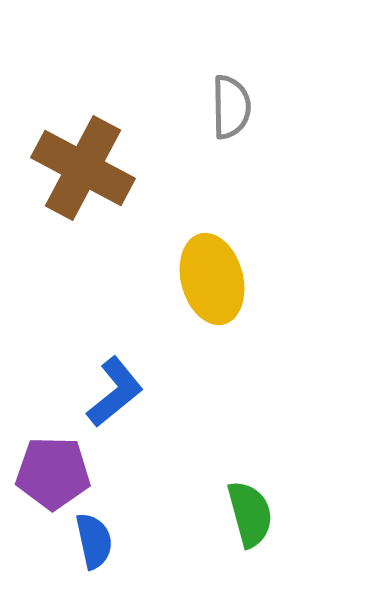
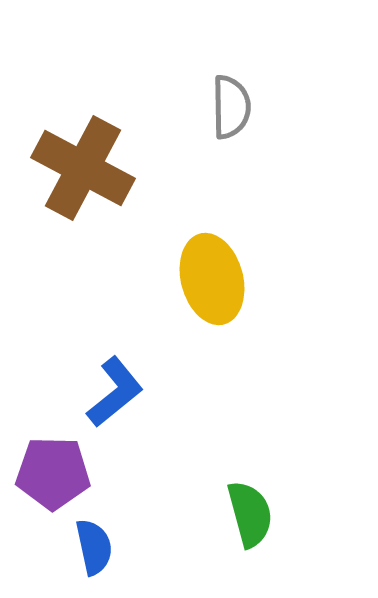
blue semicircle: moved 6 px down
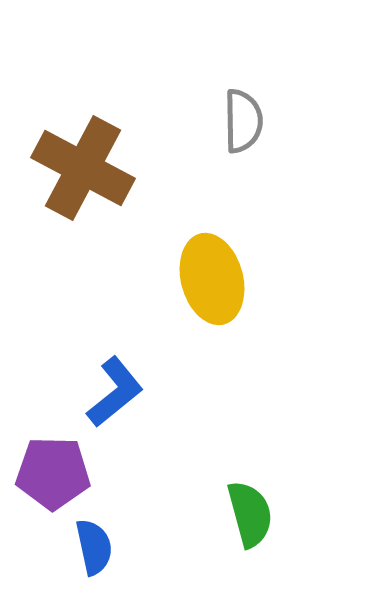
gray semicircle: moved 12 px right, 14 px down
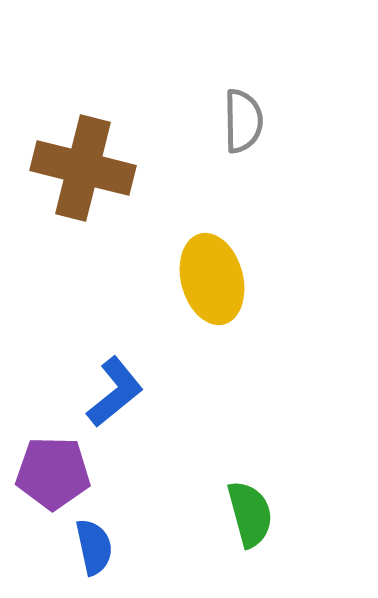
brown cross: rotated 14 degrees counterclockwise
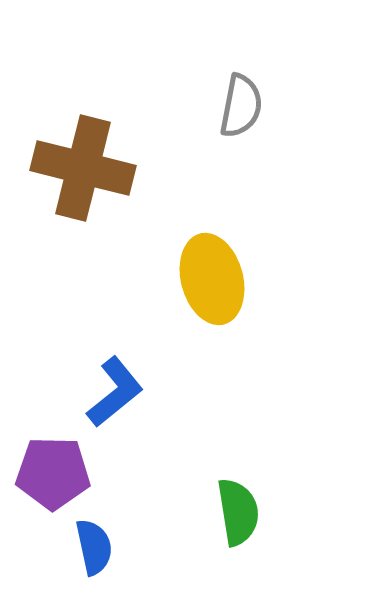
gray semicircle: moved 2 px left, 15 px up; rotated 12 degrees clockwise
green semicircle: moved 12 px left, 2 px up; rotated 6 degrees clockwise
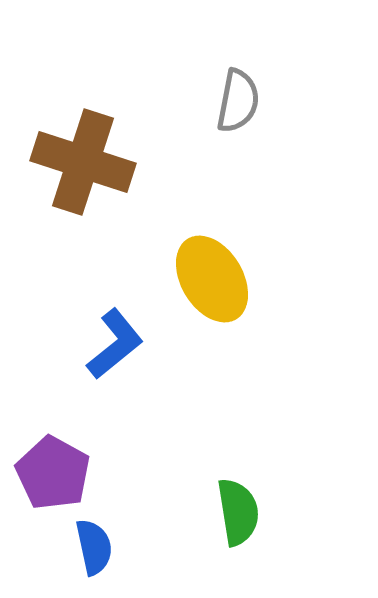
gray semicircle: moved 3 px left, 5 px up
brown cross: moved 6 px up; rotated 4 degrees clockwise
yellow ellipse: rotated 16 degrees counterclockwise
blue L-shape: moved 48 px up
purple pentagon: rotated 28 degrees clockwise
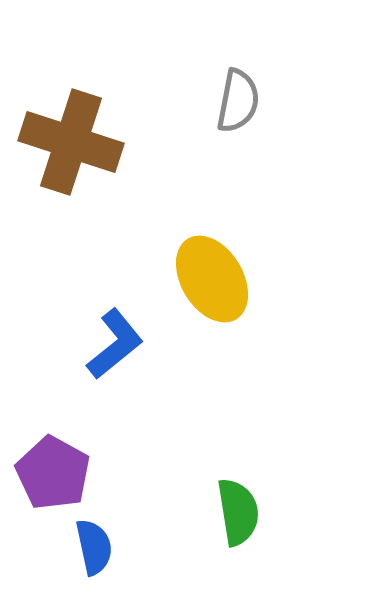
brown cross: moved 12 px left, 20 px up
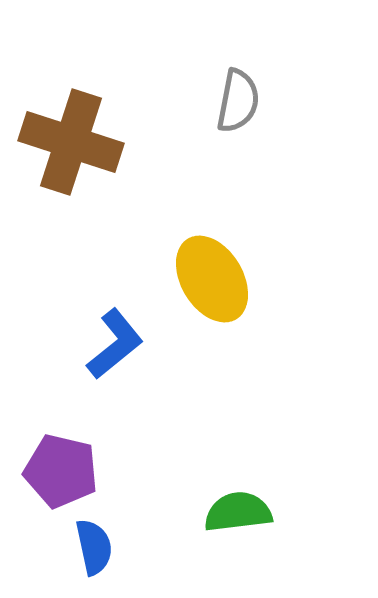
purple pentagon: moved 8 px right, 2 px up; rotated 16 degrees counterclockwise
green semicircle: rotated 88 degrees counterclockwise
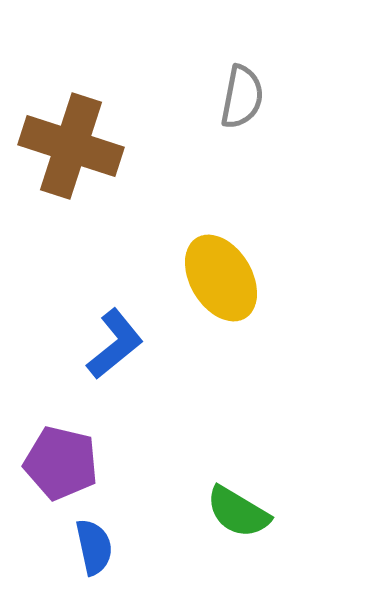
gray semicircle: moved 4 px right, 4 px up
brown cross: moved 4 px down
yellow ellipse: moved 9 px right, 1 px up
purple pentagon: moved 8 px up
green semicircle: rotated 142 degrees counterclockwise
